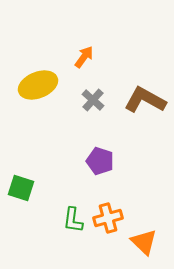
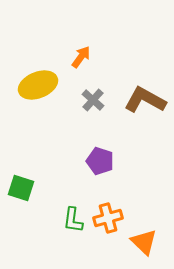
orange arrow: moved 3 px left
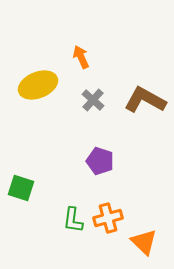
orange arrow: rotated 60 degrees counterclockwise
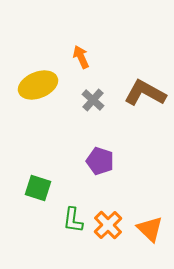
brown L-shape: moved 7 px up
green square: moved 17 px right
orange cross: moved 7 px down; rotated 28 degrees counterclockwise
orange triangle: moved 6 px right, 13 px up
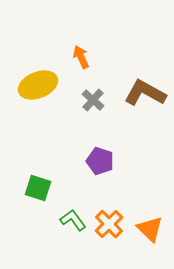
green L-shape: rotated 136 degrees clockwise
orange cross: moved 1 px right, 1 px up
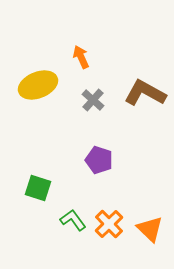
purple pentagon: moved 1 px left, 1 px up
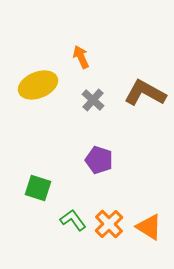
orange triangle: moved 1 px left, 2 px up; rotated 12 degrees counterclockwise
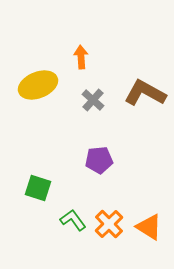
orange arrow: rotated 20 degrees clockwise
purple pentagon: rotated 24 degrees counterclockwise
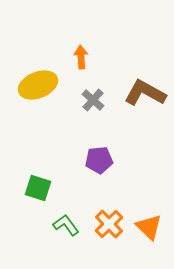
green L-shape: moved 7 px left, 5 px down
orange triangle: rotated 12 degrees clockwise
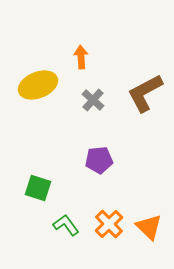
brown L-shape: rotated 57 degrees counterclockwise
